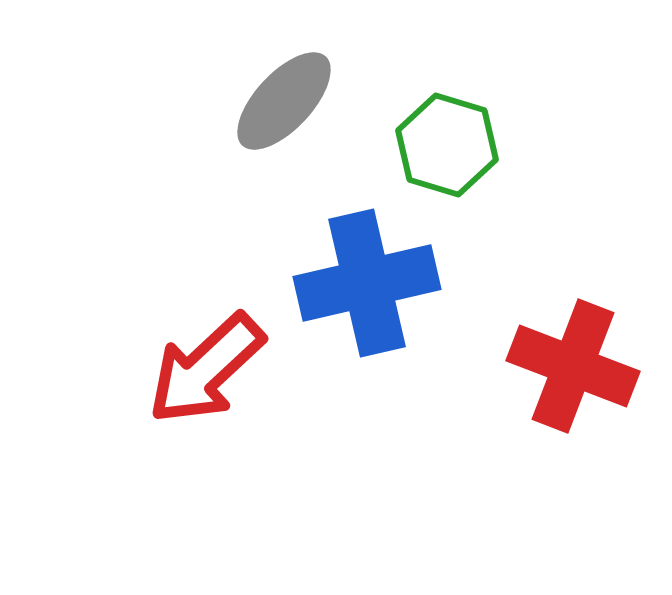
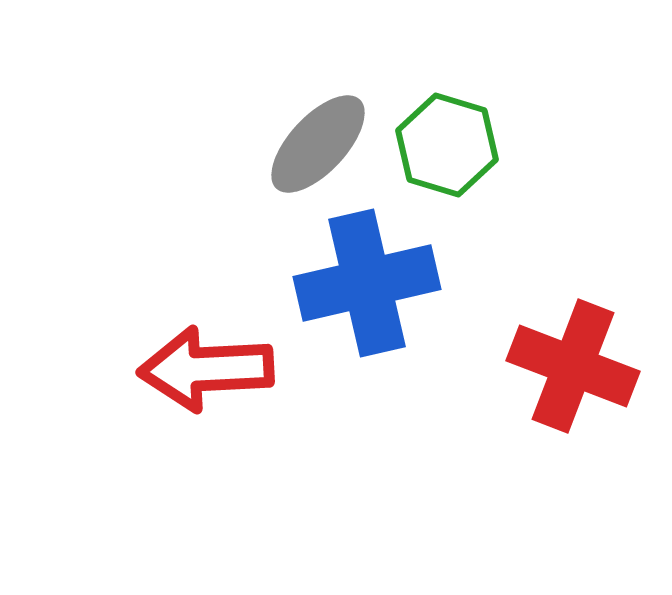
gray ellipse: moved 34 px right, 43 px down
red arrow: rotated 40 degrees clockwise
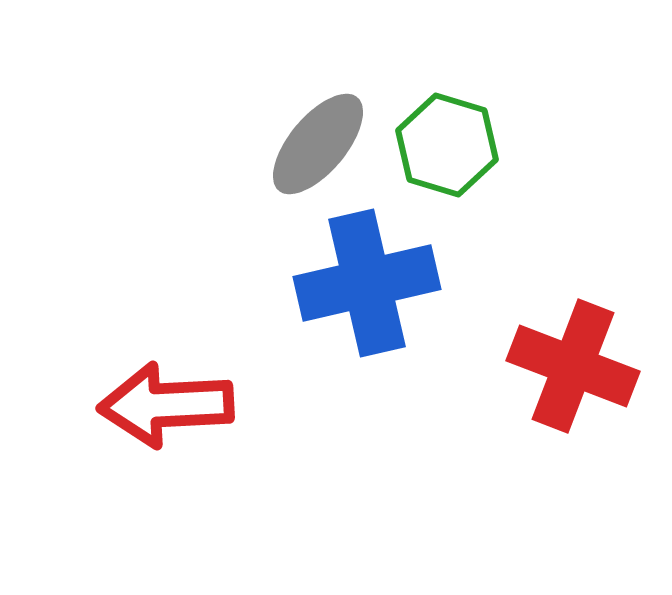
gray ellipse: rotated 3 degrees counterclockwise
red arrow: moved 40 px left, 36 px down
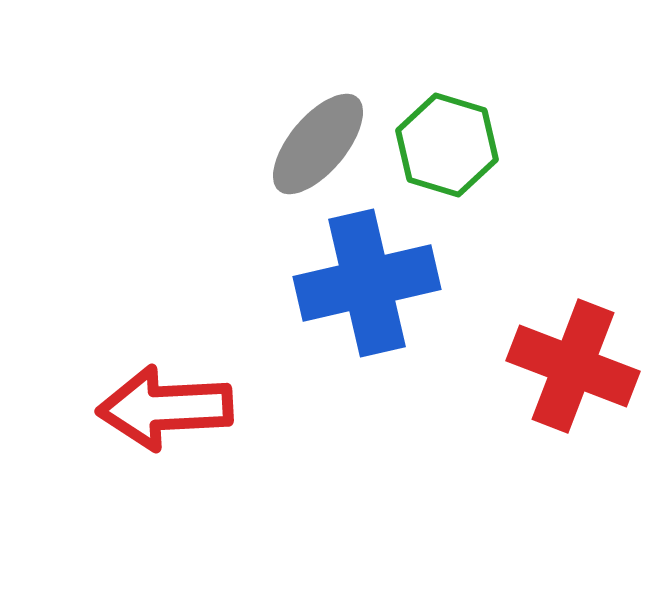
red arrow: moved 1 px left, 3 px down
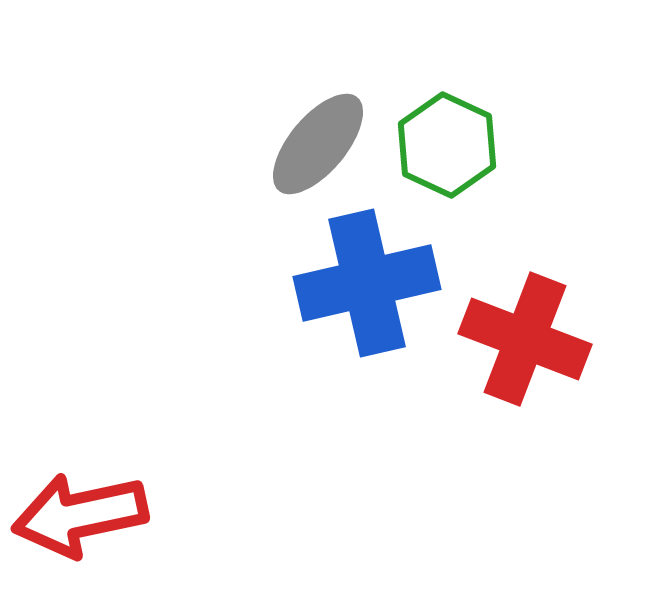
green hexagon: rotated 8 degrees clockwise
red cross: moved 48 px left, 27 px up
red arrow: moved 85 px left, 107 px down; rotated 9 degrees counterclockwise
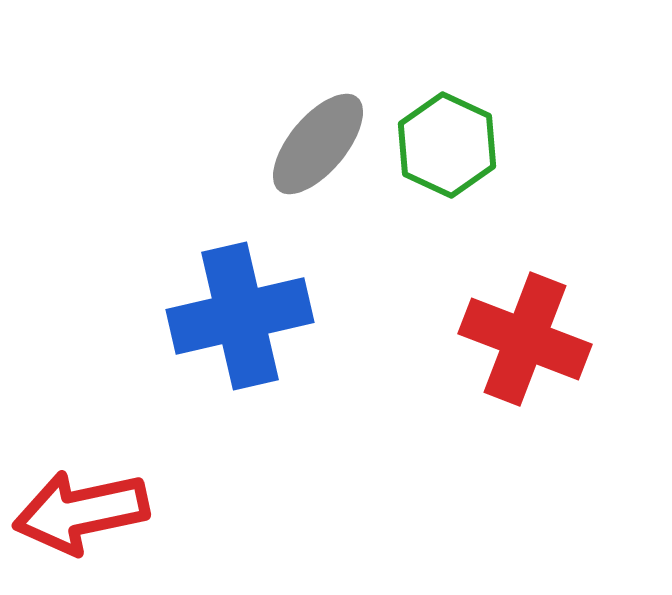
blue cross: moved 127 px left, 33 px down
red arrow: moved 1 px right, 3 px up
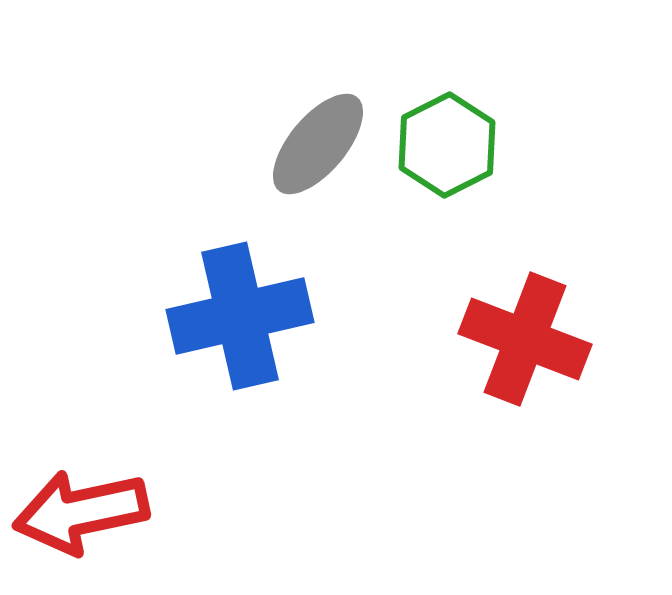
green hexagon: rotated 8 degrees clockwise
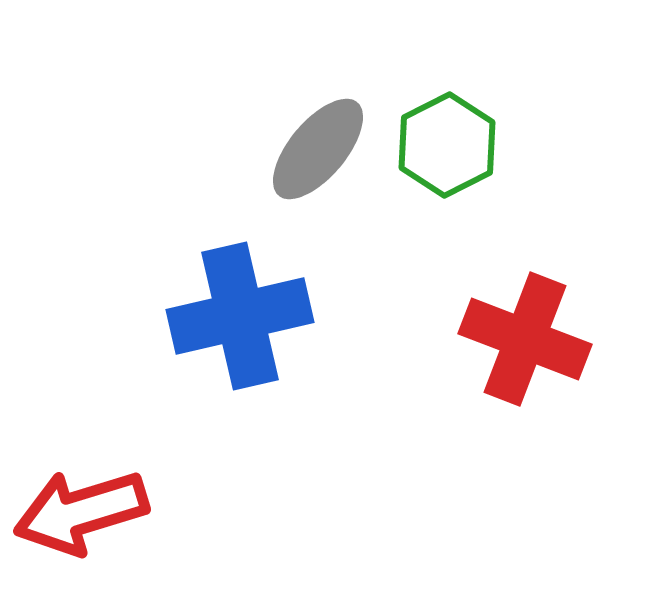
gray ellipse: moved 5 px down
red arrow: rotated 5 degrees counterclockwise
